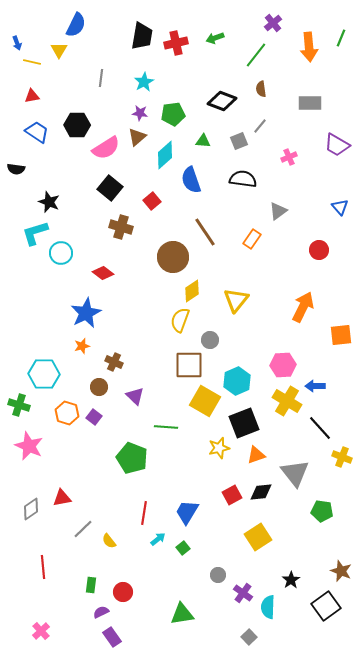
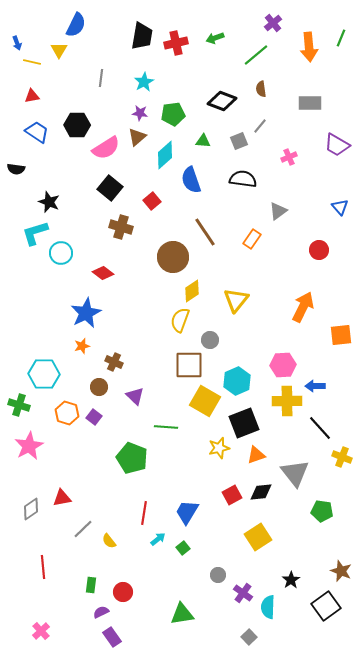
green line at (256, 55): rotated 12 degrees clockwise
yellow cross at (287, 401): rotated 32 degrees counterclockwise
pink star at (29, 446): rotated 20 degrees clockwise
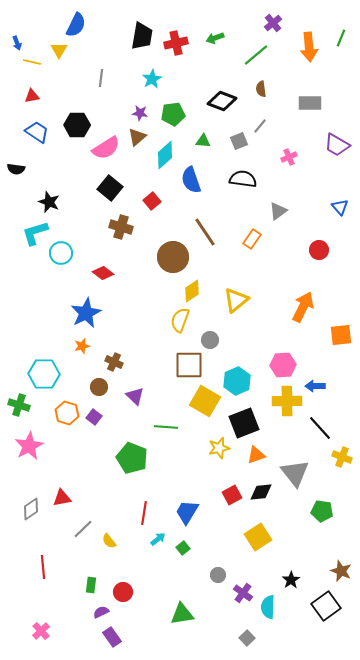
cyan star at (144, 82): moved 8 px right, 3 px up
yellow triangle at (236, 300): rotated 12 degrees clockwise
gray square at (249, 637): moved 2 px left, 1 px down
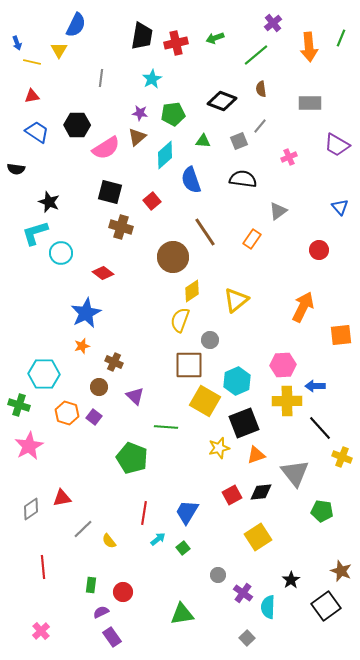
black square at (110, 188): moved 4 px down; rotated 25 degrees counterclockwise
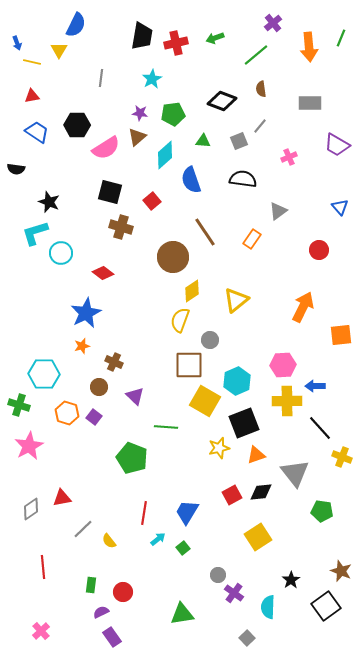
purple cross at (243, 593): moved 9 px left
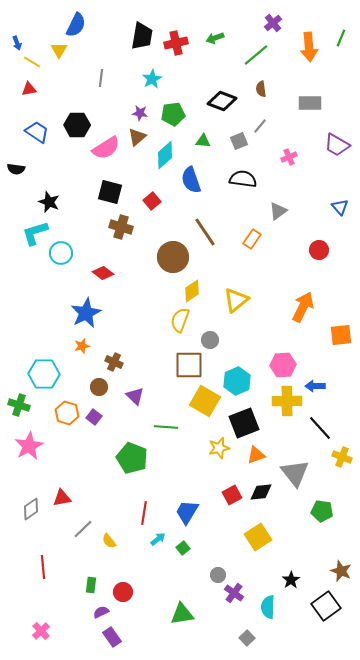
yellow line at (32, 62): rotated 18 degrees clockwise
red triangle at (32, 96): moved 3 px left, 7 px up
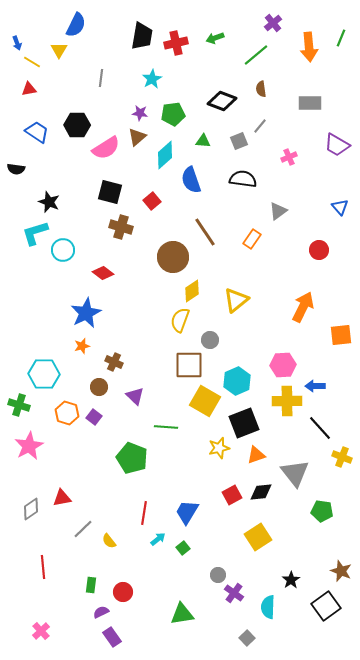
cyan circle at (61, 253): moved 2 px right, 3 px up
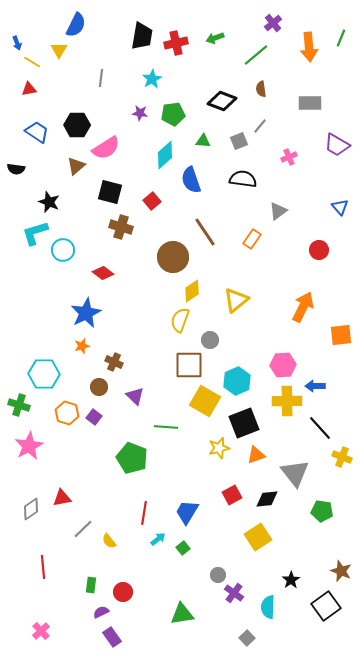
brown triangle at (137, 137): moved 61 px left, 29 px down
black diamond at (261, 492): moved 6 px right, 7 px down
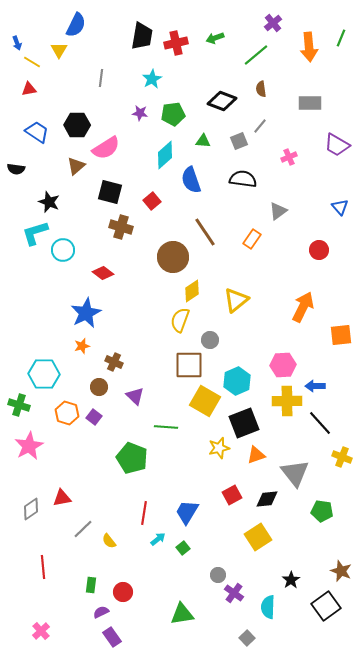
black line at (320, 428): moved 5 px up
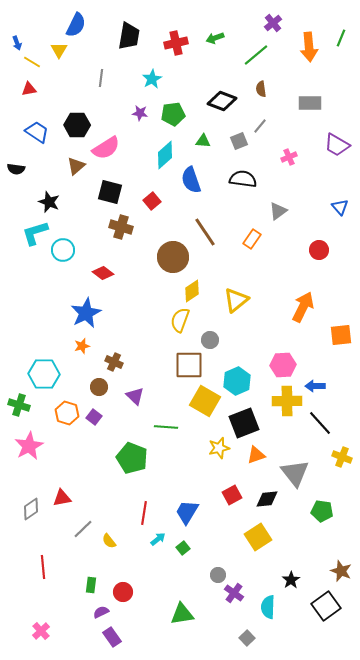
black trapezoid at (142, 36): moved 13 px left
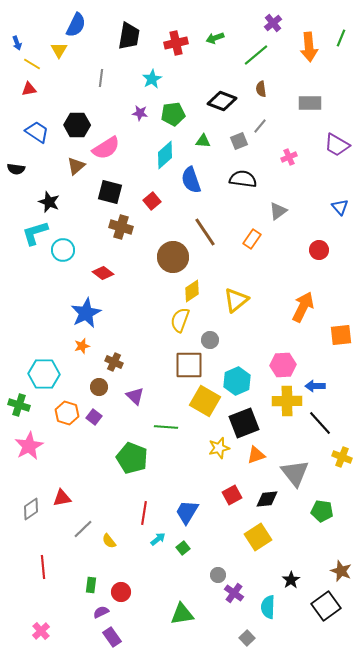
yellow line at (32, 62): moved 2 px down
red circle at (123, 592): moved 2 px left
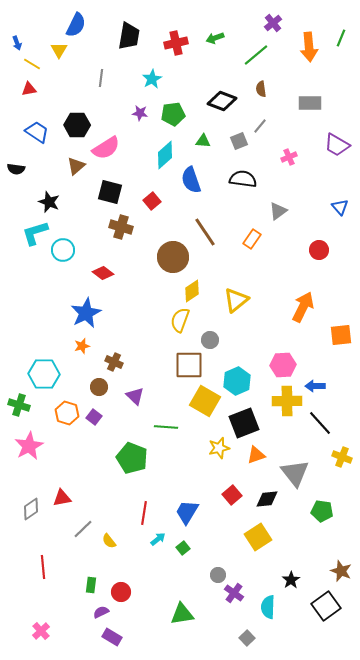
red square at (232, 495): rotated 12 degrees counterclockwise
purple rectangle at (112, 637): rotated 24 degrees counterclockwise
